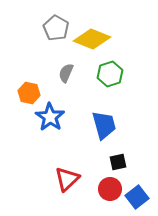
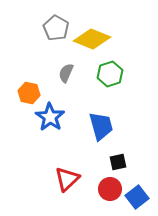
blue trapezoid: moved 3 px left, 1 px down
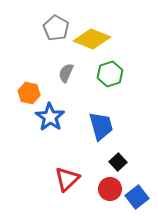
black square: rotated 30 degrees counterclockwise
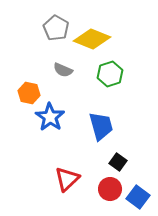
gray semicircle: moved 3 px left, 3 px up; rotated 90 degrees counterclockwise
black square: rotated 12 degrees counterclockwise
blue square: moved 1 px right; rotated 15 degrees counterclockwise
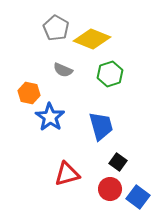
red triangle: moved 5 px up; rotated 28 degrees clockwise
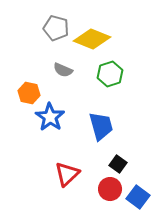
gray pentagon: rotated 15 degrees counterclockwise
black square: moved 2 px down
red triangle: rotated 28 degrees counterclockwise
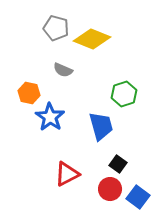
green hexagon: moved 14 px right, 20 px down
red triangle: rotated 16 degrees clockwise
